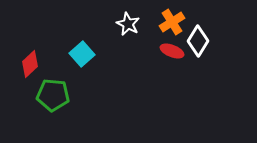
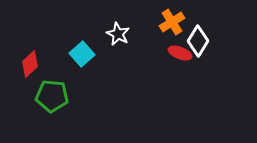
white star: moved 10 px left, 10 px down
red ellipse: moved 8 px right, 2 px down
green pentagon: moved 1 px left, 1 px down
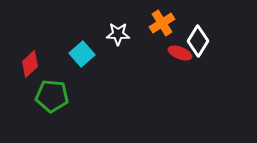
orange cross: moved 10 px left, 1 px down
white star: rotated 25 degrees counterclockwise
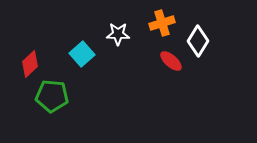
orange cross: rotated 15 degrees clockwise
red ellipse: moved 9 px left, 8 px down; rotated 20 degrees clockwise
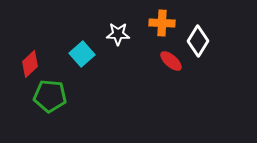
orange cross: rotated 20 degrees clockwise
green pentagon: moved 2 px left
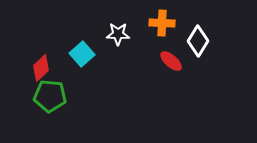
red diamond: moved 11 px right, 4 px down
